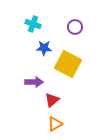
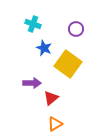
purple circle: moved 1 px right, 2 px down
blue star: rotated 21 degrees clockwise
yellow square: rotated 8 degrees clockwise
purple arrow: moved 2 px left, 1 px down
red triangle: moved 1 px left, 2 px up
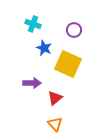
purple circle: moved 2 px left, 1 px down
yellow square: rotated 12 degrees counterclockwise
red triangle: moved 4 px right
orange triangle: rotated 42 degrees counterclockwise
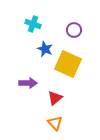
blue star: moved 1 px right, 1 px down
purple arrow: moved 4 px left
orange triangle: moved 1 px up
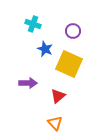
purple circle: moved 1 px left, 1 px down
yellow square: moved 1 px right
red triangle: moved 3 px right, 2 px up
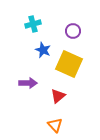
cyan cross: rotated 35 degrees counterclockwise
blue star: moved 2 px left, 1 px down
orange triangle: moved 2 px down
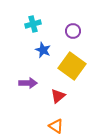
yellow square: moved 3 px right, 2 px down; rotated 12 degrees clockwise
orange triangle: moved 1 px right, 1 px down; rotated 14 degrees counterclockwise
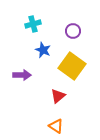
purple arrow: moved 6 px left, 8 px up
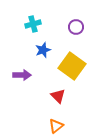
purple circle: moved 3 px right, 4 px up
blue star: rotated 28 degrees clockwise
red triangle: rotated 35 degrees counterclockwise
orange triangle: rotated 49 degrees clockwise
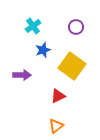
cyan cross: moved 2 px down; rotated 21 degrees counterclockwise
red triangle: rotated 49 degrees clockwise
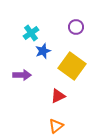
cyan cross: moved 2 px left, 7 px down
blue star: moved 1 px down
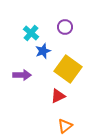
purple circle: moved 11 px left
cyan cross: rotated 14 degrees counterclockwise
yellow square: moved 4 px left, 3 px down
orange triangle: moved 9 px right
